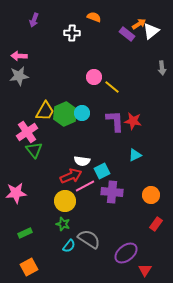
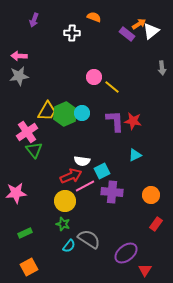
yellow trapezoid: moved 2 px right
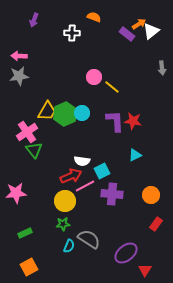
purple cross: moved 2 px down
green star: rotated 24 degrees counterclockwise
cyan semicircle: rotated 16 degrees counterclockwise
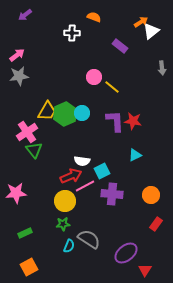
purple arrow: moved 9 px left, 5 px up; rotated 32 degrees clockwise
orange arrow: moved 2 px right, 2 px up
purple rectangle: moved 7 px left, 12 px down
pink arrow: moved 2 px left, 1 px up; rotated 140 degrees clockwise
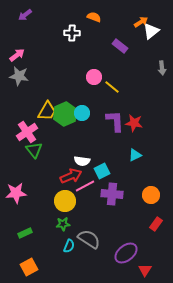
gray star: rotated 18 degrees clockwise
red star: moved 1 px right, 2 px down
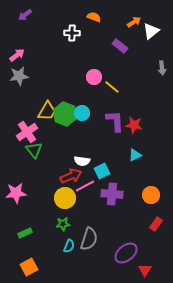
orange arrow: moved 7 px left
gray star: rotated 18 degrees counterclockwise
green hexagon: rotated 15 degrees counterclockwise
red star: moved 2 px down
yellow circle: moved 3 px up
gray semicircle: rotated 75 degrees clockwise
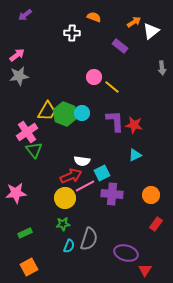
cyan square: moved 2 px down
purple ellipse: rotated 55 degrees clockwise
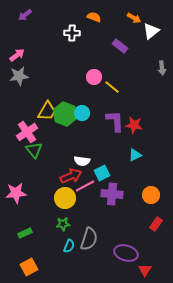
orange arrow: moved 4 px up; rotated 64 degrees clockwise
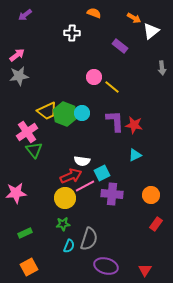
orange semicircle: moved 4 px up
yellow trapezoid: rotated 35 degrees clockwise
purple ellipse: moved 20 px left, 13 px down
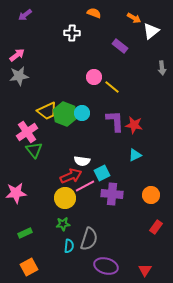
red rectangle: moved 3 px down
cyan semicircle: rotated 16 degrees counterclockwise
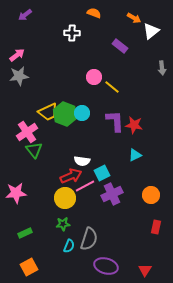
yellow trapezoid: moved 1 px right, 1 px down
purple cross: rotated 30 degrees counterclockwise
red rectangle: rotated 24 degrees counterclockwise
cyan semicircle: rotated 16 degrees clockwise
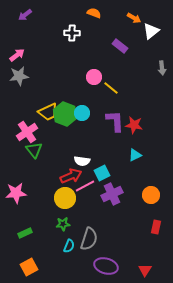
yellow line: moved 1 px left, 1 px down
